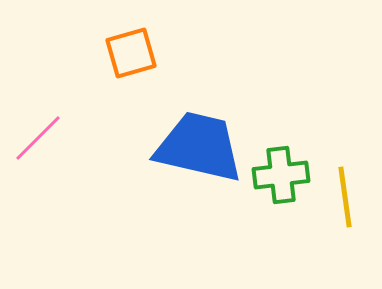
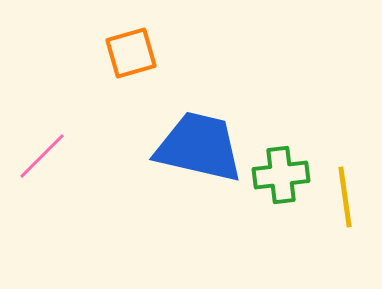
pink line: moved 4 px right, 18 px down
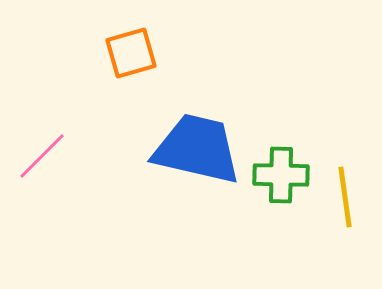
blue trapezoid: moved 2 px left, 2 px down
green cross: rotated 8 degrees clockwise
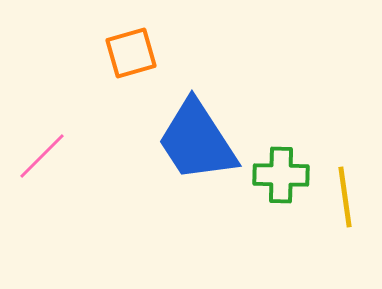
blue trapezoid: moved 8 px up; rotated 136 degrees counterclockwise
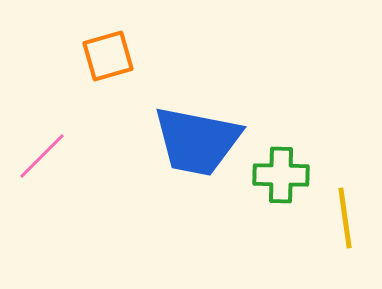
orange square: moved 23 px left, 3 px down
blue trapezoid: rotated 46 degrees counterclockwise
yellow line: moved 21 px down
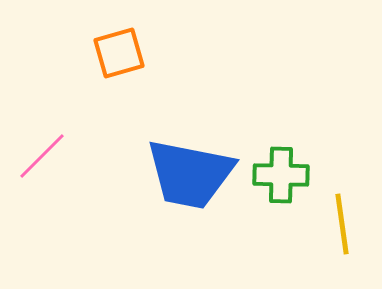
orange square: moved 11 px right, 3 px up
blue trapezoid: moved 7 px left, 33 px down
yellow line: moved 3 px left, 6 px down
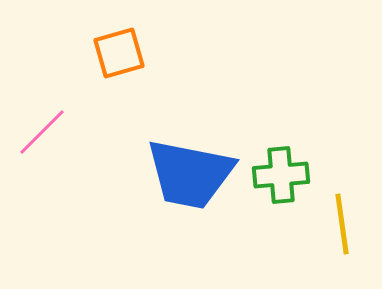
pink line: moved 24 px up
green cross: rotated 6 degrees counterclockwise
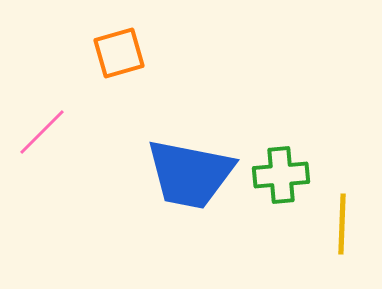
yellow line: rotated 10 degrees clockwise
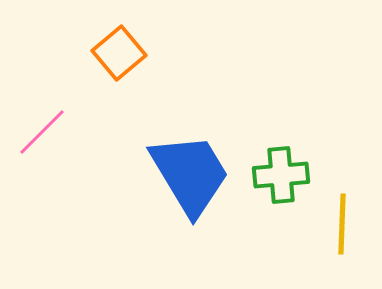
orange square: rotated 24 degrees counterclockwise
blue trapezoid: rotated 132 degrees counterclockwise
